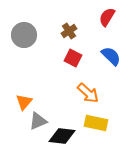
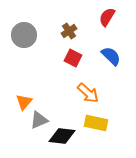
gray triangle: moved 1 px right, 1 px up
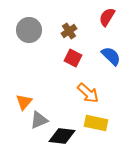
gray circle: moved 5 px right, 5 px up
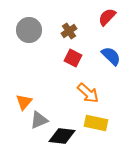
red semicircle: rotated 12 degrees clockwise
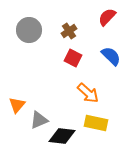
orange triangle: moved 7 px left, 3 px down
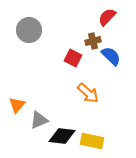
brown cross: moved 24 px right, 10 px down; rotated 21 degrees clockwise
yellow rectangle: moved 4 px left, 18 px down
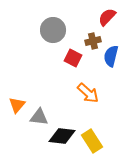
gray circle: moved 24 px right
blue semicircle: rotated 120 degrees counterclockwise
gray triangle: moved 3 px up; rotated 30 degrees clockwise
yellow rectangle: rotated 45 degrees clockwise
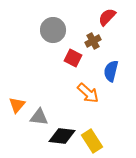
brown cross: rotated 14 degrees counterclockwise
blue semicircle: moved 15 px down
